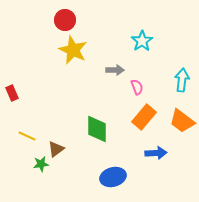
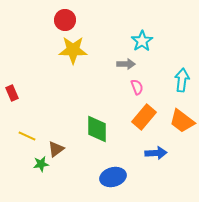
yellow star: rotated 24 degrees counterclockwise
gray arrow: moved 11 px right, 6 px up
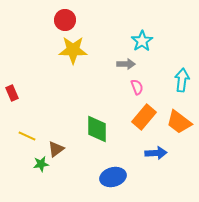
orange trapezoid: moved 3 px left, 1 px down
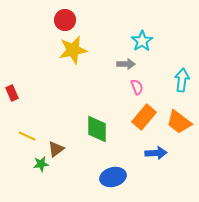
yellow star: rotated 12 degrees counterclockwise
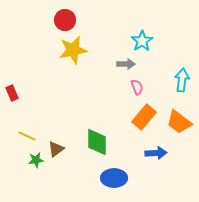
green diamond: moved 13 px down
green star: moved 5 px left, 4 px up
blue ellipse: moved 1 px right, 1 px down; rotated 15 degrees clockwise
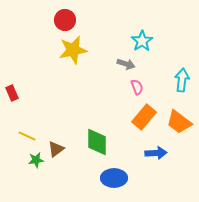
gray arrow: rotated 18 degrees clockwise
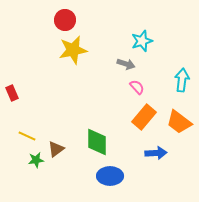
cyan star: rotated 15 degrees clockwise
pink semicircle: rotated 21 degrees counterclockwise
blue ellipse: moved 4 px left, 2 px up
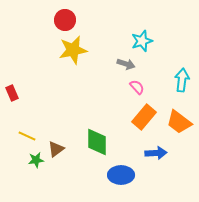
blue ellipse: moved 11 px right, 1 px up
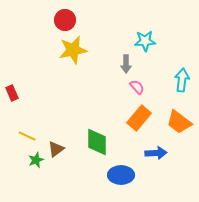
cyan star: moved 3 px right; rotated 15 degrees clockwise
gray arrow: rotated 72 degrees clockwise
orange rectangle: moved 5 px left, 1 px down
green star: rotated 14 degrees counterclockwise
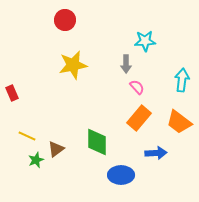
yellow star: moved 15 px down
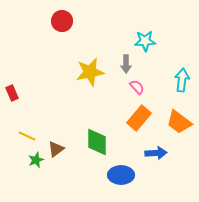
red circle: moved 3 px left, 1 px down
yellow star: moved 17 px right, 7 px down
